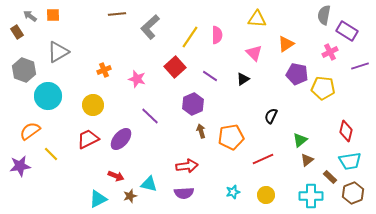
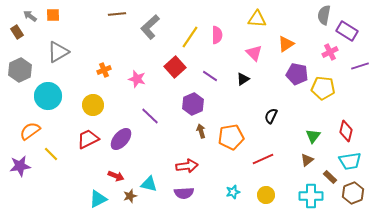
gray hexagon at (24, 70): moved 4 px left; rotated 15 degrees clockwise
green triangle at (300, 140): moved 13 px right, 4 px up; rotated 14 degrees counterclockwise
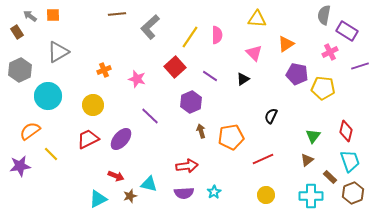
purple hexagon at (193, 104): moved 2 px left, 2 px up
cyan trapezoid at (350, 161): rotated 100 degrees counterclockwise
cyan star at (233, 192): moved 19 px left; rotated 16 degrees counterclockwise
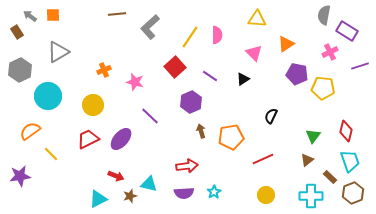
pink star at (137, 79): moved 2 px left, 3 px down
purple star at (20, 166): moved 10 px down
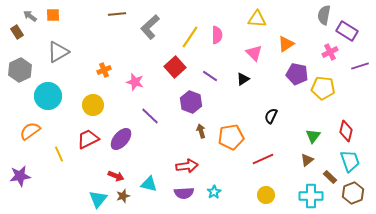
purple hexagon at (191, 102): rotated 15 degrees counterclockwise
yellow line at (51, 154): moved 8 px right; rotated 21 degrees clockwise
brown star at (130, 196): moved 7 px left
cyan triangle at (98, 199): rotated 24 degrees counterclockwise
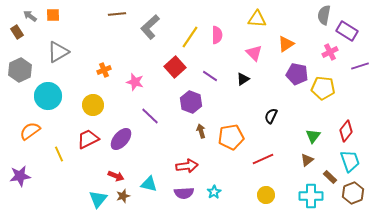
red diamond at (346, 131): rotated 25 degrees clockwise
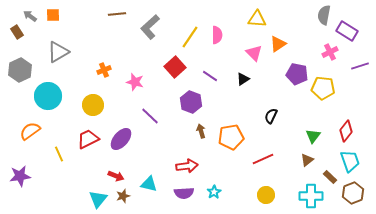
orange triangle at (286, 44): moved 8 px left
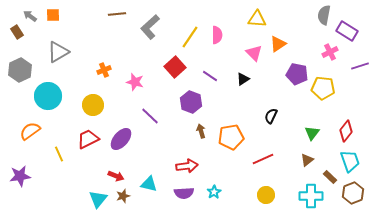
green triangle at (313, 136): moved 1 px left, 3 px up
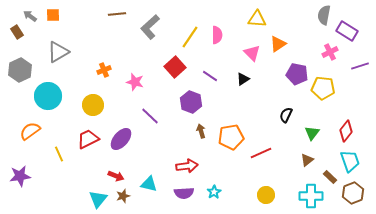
pink triangle at (254, 53): moved 2 px left
black semicircle at (271, 116): moved 15 px right, 1 px up
red line at (263, 159): moved 2 px left, 6 px up
